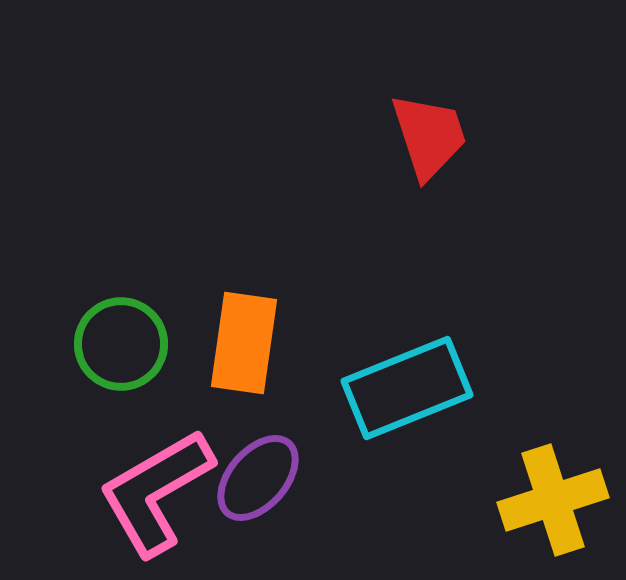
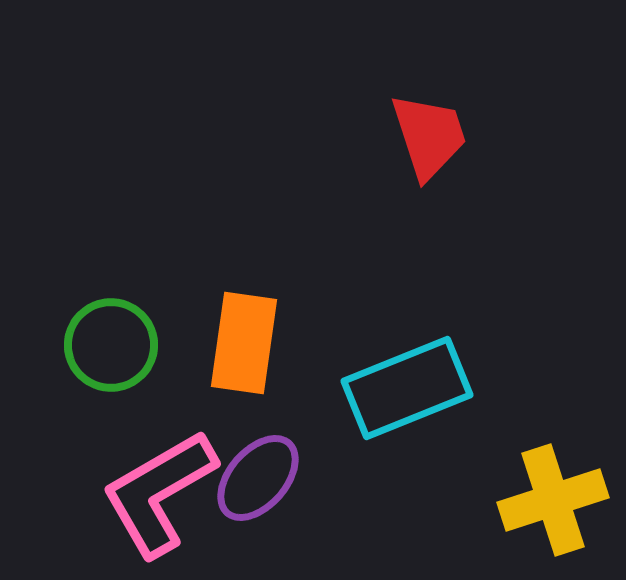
green circle: moved 10 px left, 1 px down
pink L-shape: moved 3 px right, 1 px down
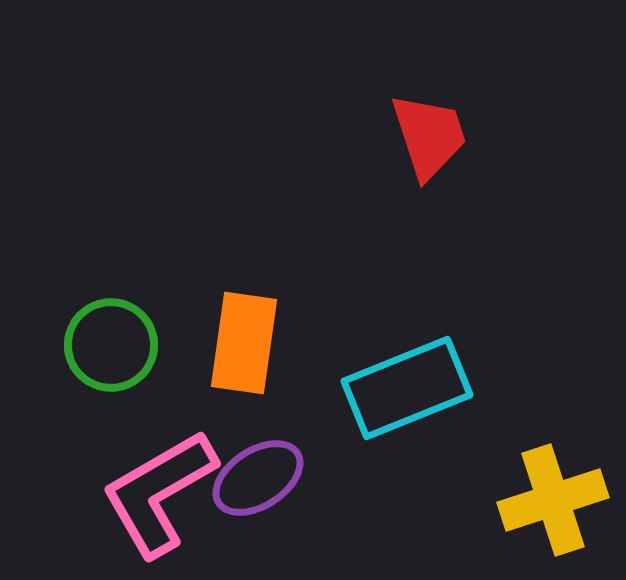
purple ellipse: rotated 16 degrees clockwise
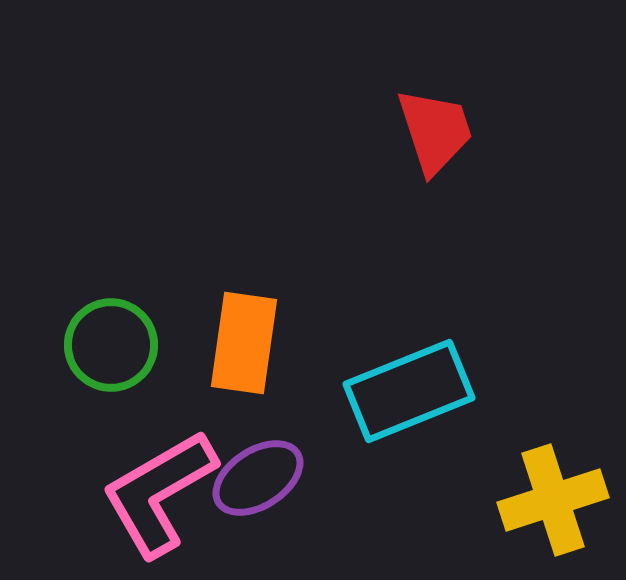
red trapezoid: moved 6 px right, 5 px up
cyan rectangle: moved 2 px right, 3 px down
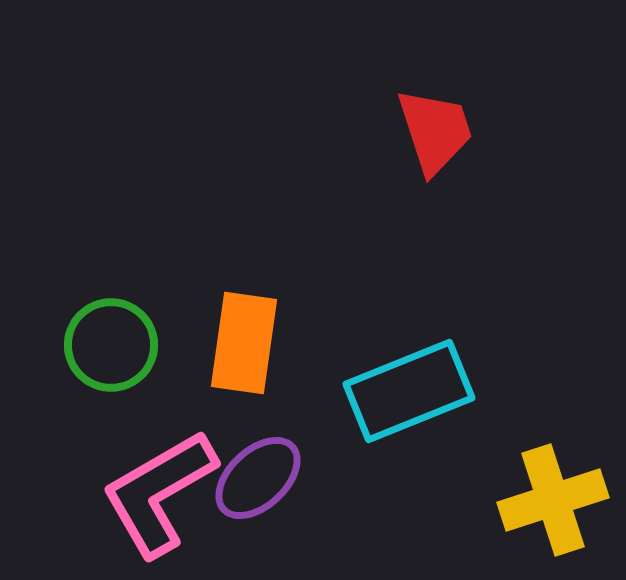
purple ellipse: rotated 10 degrees counterclockwise
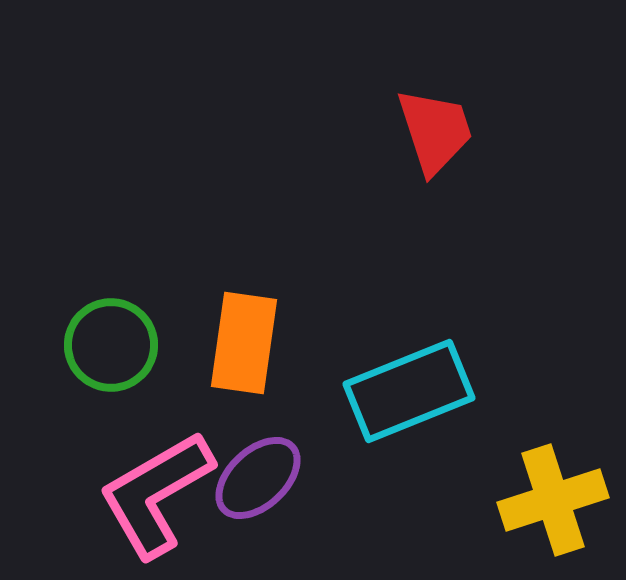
pink L-shape: moved 3 px left, 1 px down
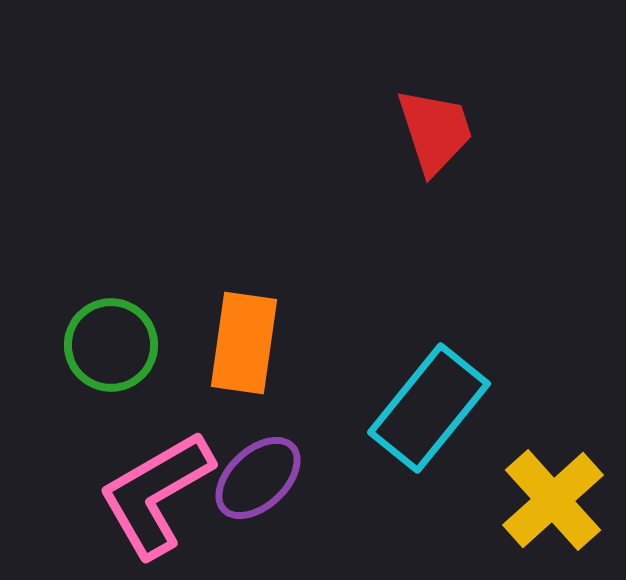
cyan rectangle: moved 20 px right, 17 px down; rotated 29 degrees counterclockwise
yellow cross: rotated 24 degrees counterclockwise
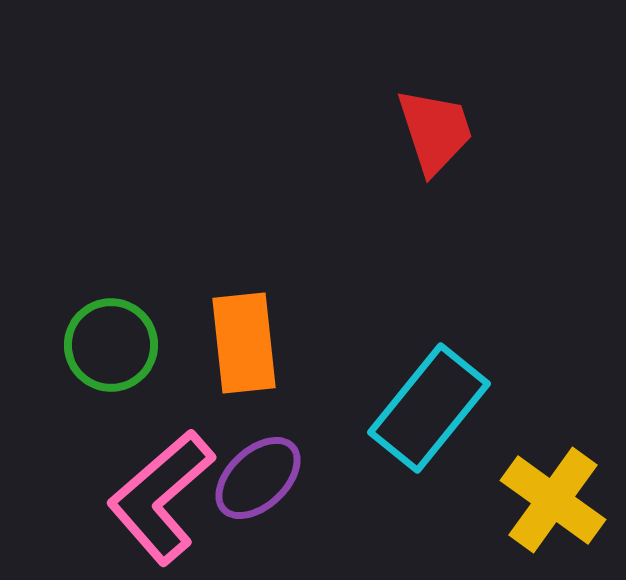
orange rectangle: rotated 14 degrees counterclockwise
pink L-shape: moved 5 px right, 3 px down; rotated 11 degrees counterclockwise
yellow cross: rotated 12 degrees counterclockwise
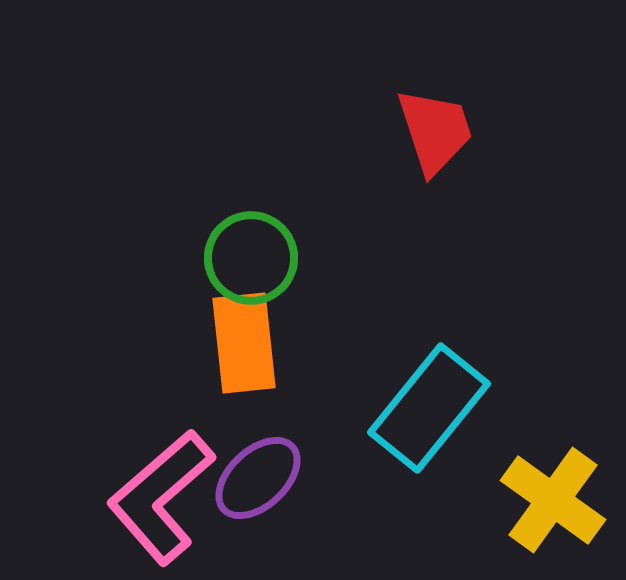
green circle: moved 140 px right, 87 px up
